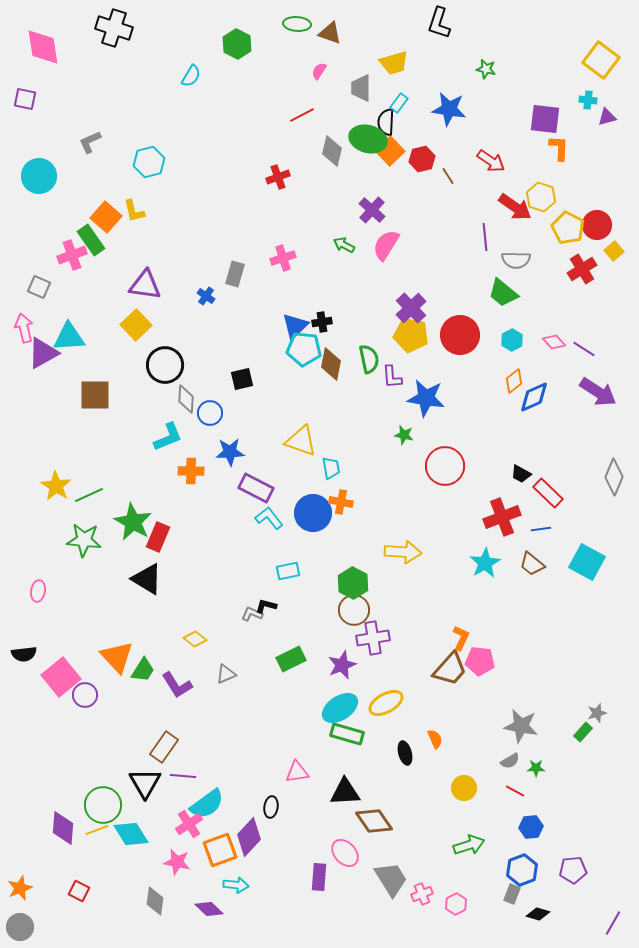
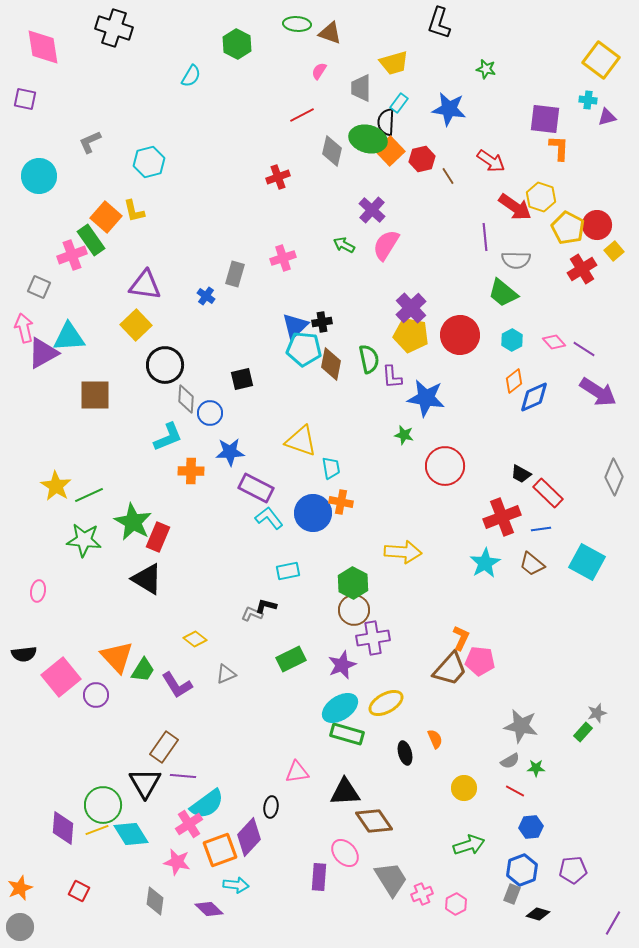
purple circle at (85, 695): moved 11 px right
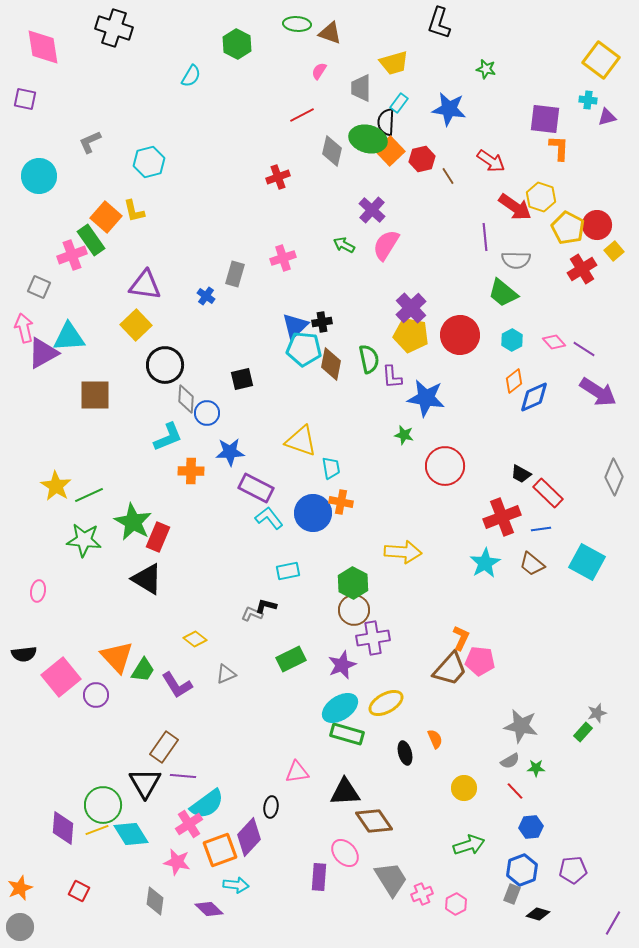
blue circle at (210, 413): moved 3 px left
red line at (515, 791): rotated 18 degrees clockwise
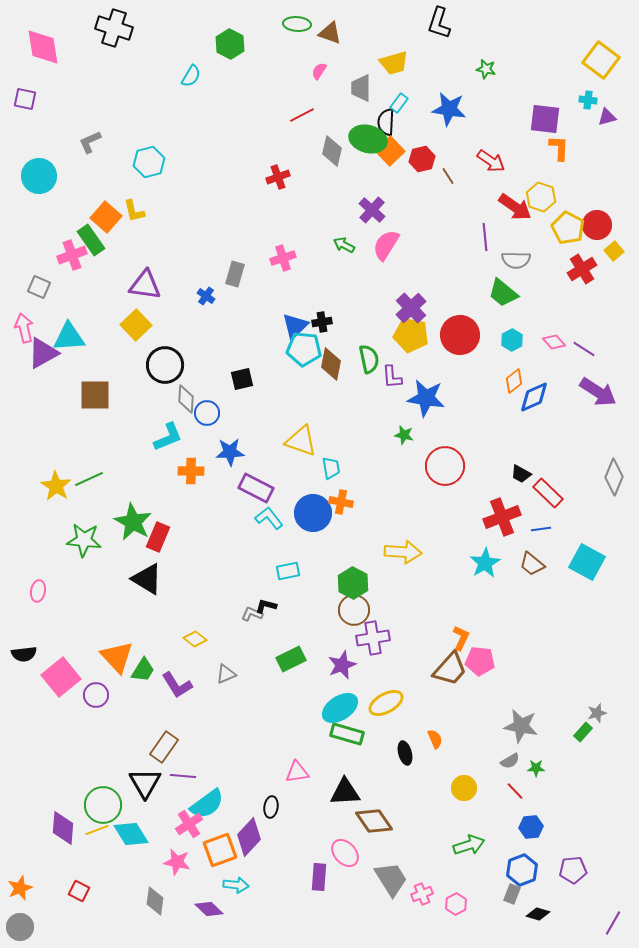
green hexagon at (237, 44): moved 7 px left
green line at (89, 495): moved 16 px up
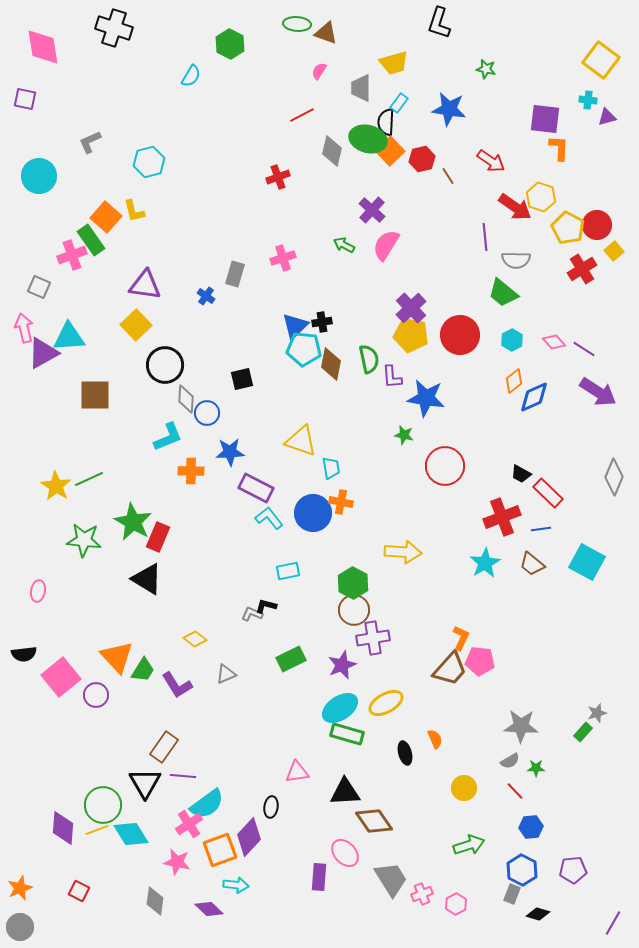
brown triangle at (330, 33): moved 4 px left
gray star at (521, 726): rotated 8 degrees counterclockwise
blue hexagon at (522, 870): rotated 12 degrees counterclockwise
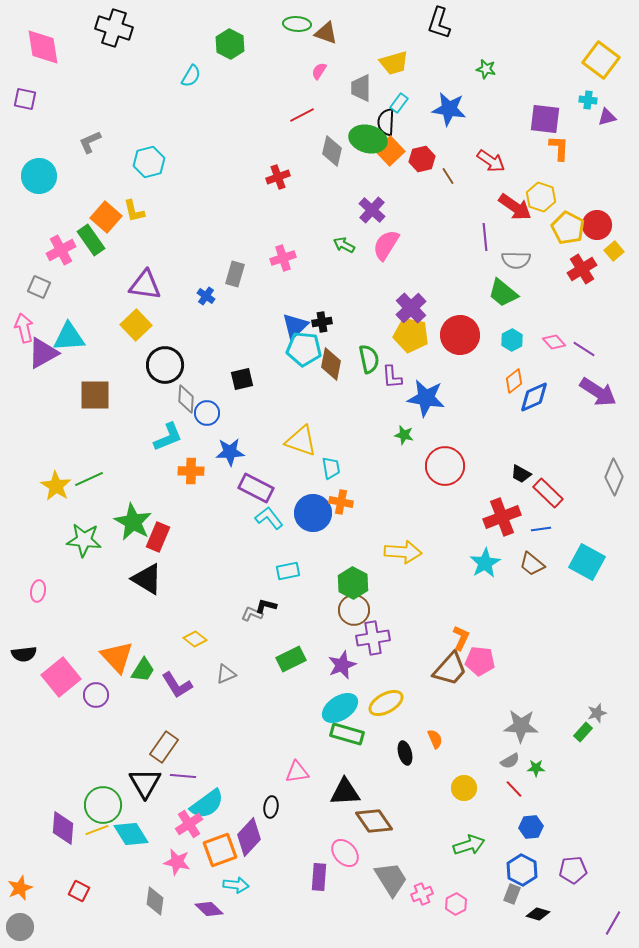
pink cross at (72, 255): moved 11 px left, 5 px up; rotated 8 degrees counterclockwise
red line at (515, 791): moved 1 px left, 2 px up
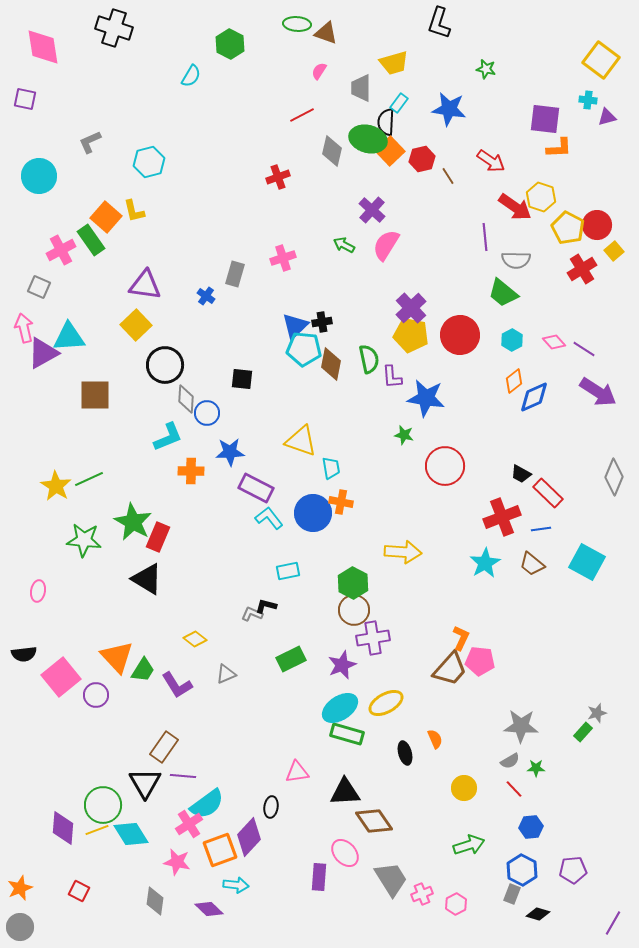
orange L-shape at (559, 148): rotated 84 degrees clockwise
black square at (242, 379): rotated 20 degrees clockwise
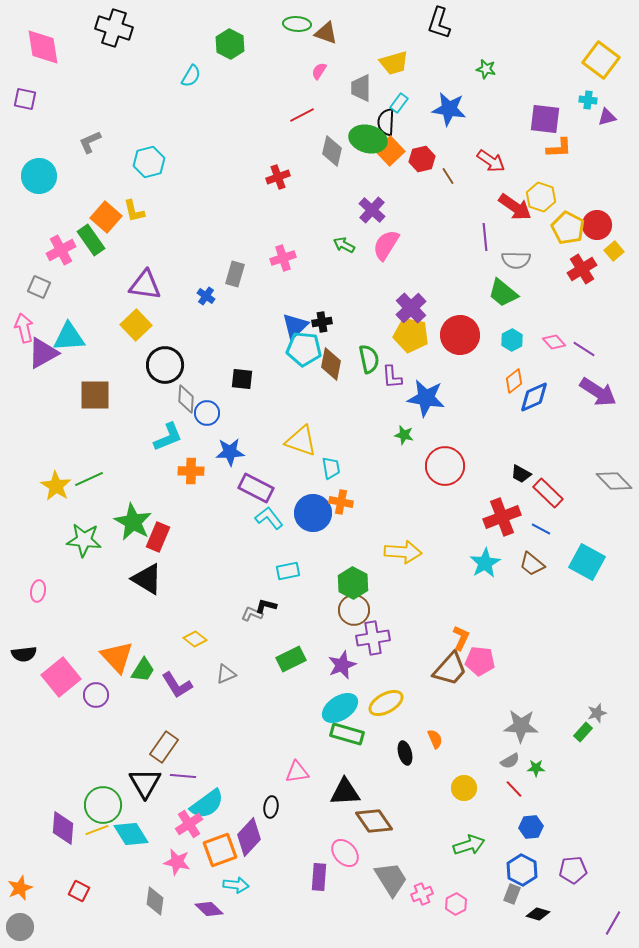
gray diamond at (614, 477): moved 4 px down; rotated 66 degrees counterclockwise
blue line at (541, 529): rotated 36 degrees clockwise
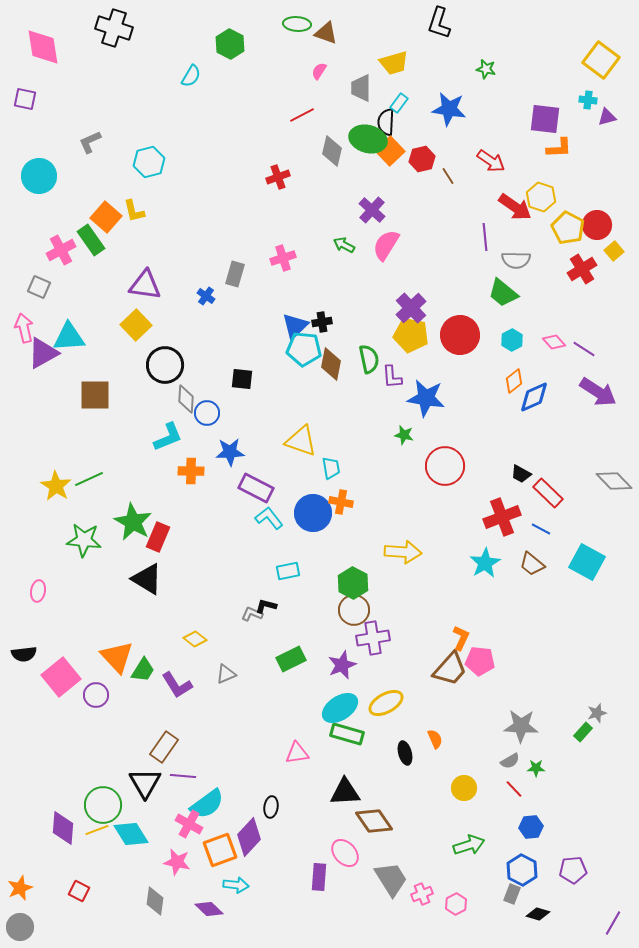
pink triangle at (297, 772): moved 19 px up
pink cross at (189, 824): rotated 28 degrees counterclockwise
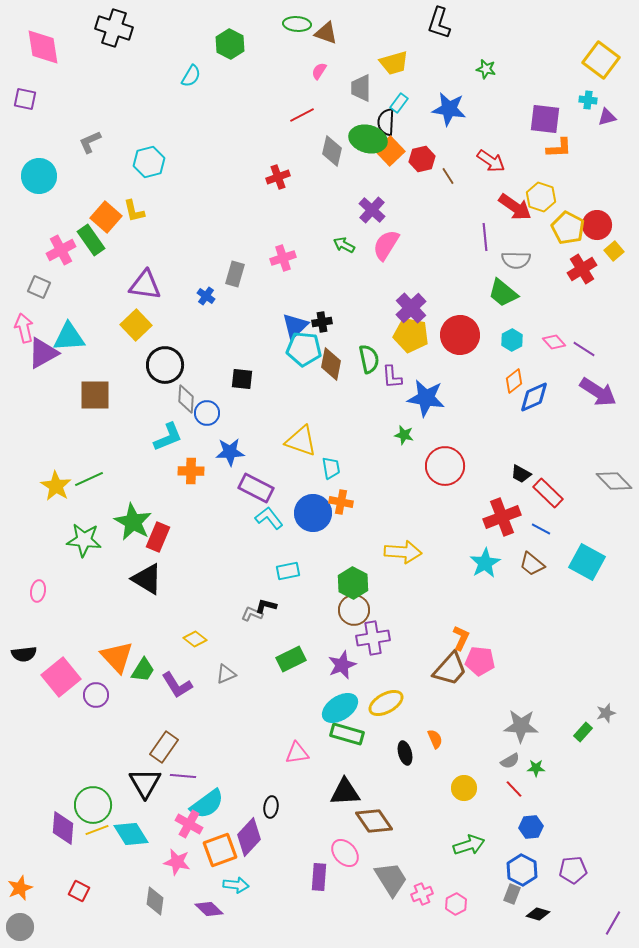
gray star at (597, 713): moved 9 px right
green circle at (103, 805): moved 10 px left
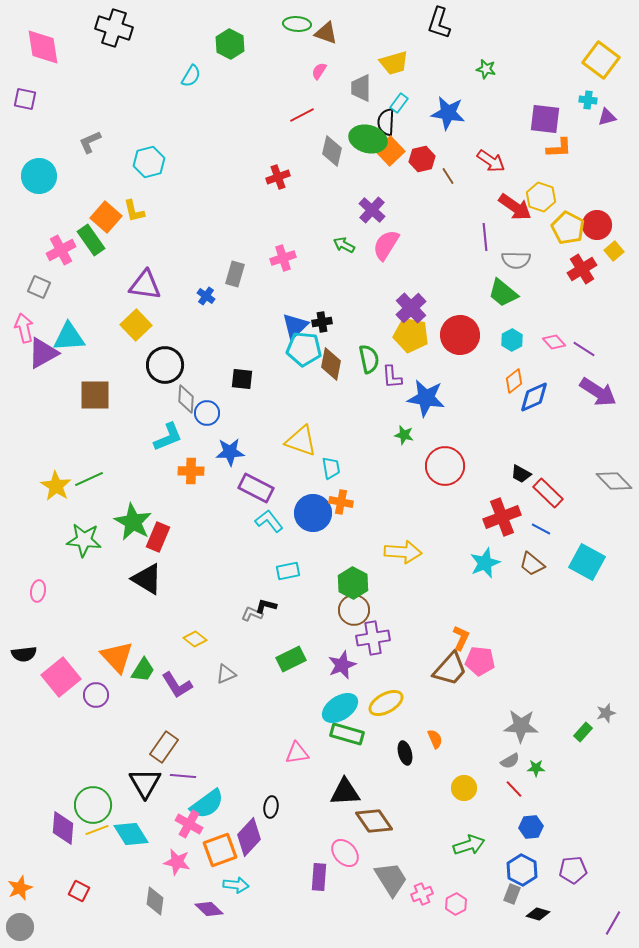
blue star at (449, 109): moved 1 px left, 4 px down
cyan L-shape at (269, 518): moved 3 px down
cyan star at (485, 563): rotated 8 degrees clockwise
